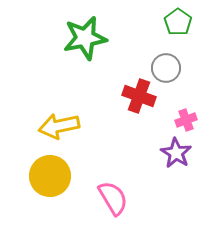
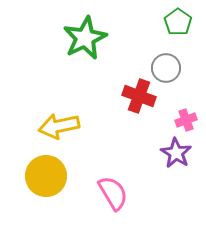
green star: rotated 15 degrees counterclockwise
yellow circle: moved 4 px left
pink semicircle: moved 5 px up
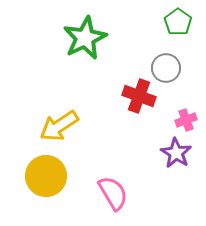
yellow arrow: rotated 21 degrees counterclockwise
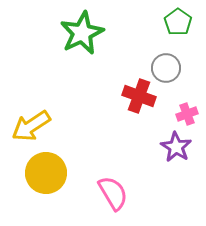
green star: moved 3 px left, 5 px up
pink cross: moved 1 px right, 6 px up
yellow arrow: moved 28 px left
purple star: moved 6 px up
yellow circle: moved 3 px up
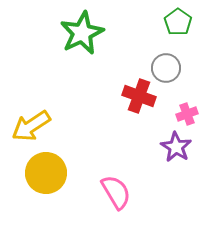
pink semicircle: moved 3 px right, 1 px up
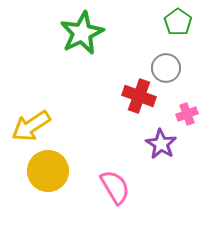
purple star: moved 15 px left, 3 px up
yellow circle: moved 2 px right, 2 px up
pink semicircle: moved 1 px left, 5 px up
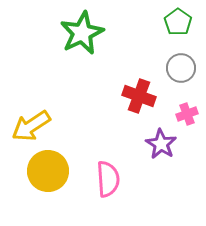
gray circle: moved 15 px right
pink semicircle: moved 7 px left, 8 px up; rotated 27 degrees clockwise
